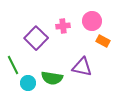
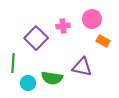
pink circle: moved 2 px up
green line: moved 2 px up; rotated 30 degrees clockwise
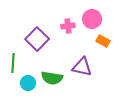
pink cross: moved 5 px right
purple square: moved 1 px right, 1 px down
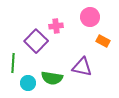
pink circle: moved 2 px left, 2 px up
pink cross: moved 12 px left
purple square: moved 1 px left, 2 px down
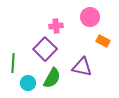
purple square: moved 9 px right, 8 px down
green semicircle: rotated 70 degrees counterclockwise
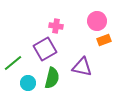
pink circle: moved 7 px right, 4 px down
pink cross: rotated 16 degrees clockwise
orange rectangle: moved 1 px right, 1 px up; rotated 48 degrees counterclockwise
purple square: rotated 15 degrees clockwise
green line: rotated 48 degrees clockwise
green semicircle: rotated 15 degrees counterclockwise
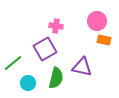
orange rectangle: rotated 32 degrees clockwise
green semicircle: moved 4 px right
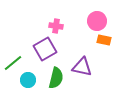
cyan circle: moved 3 px up
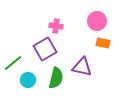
orange rectangle: moved 1 px left, 3 px down
